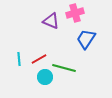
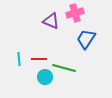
red line: rotated 28 degrees clockwise
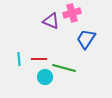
pink cross: moved 3 px left
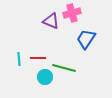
red line: moved 1 px left, 1 px up
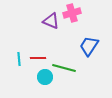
blue trapezoid: moved 3 px right, 7 px down
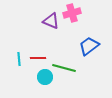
blue trapezoid: rotated 20 degrees clockwise
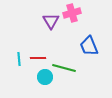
purple triangle: rotated 36 degrees clockwise
blue trapezoid: rotated 75 degrees counterclockwise
